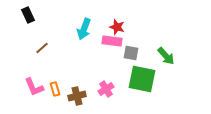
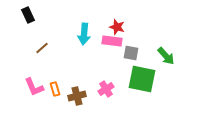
cyan arrow: moved 5 px down; rotated 15 degrees counterclockwise
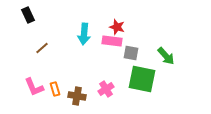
brown cross: rotated 24 degrees clockwise
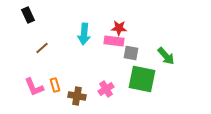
red star: moved 2 px right, 1 px down; rotated 14 degrees counterclockwise
pink rectangle: moved 2 px right
orange rectangle: moved 4 px up
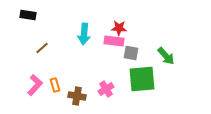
black rectangle: rotated 56 degrees counterclockwise
green square: rotated 16 degrees counterclockwise
pink L-shape: moved 1 px right, 2 px up; rotated 115 degrees counterclockwise
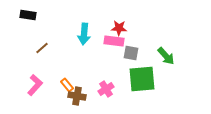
orange rectangle: moved 12 px right; rotated 24 degrees counterclockwise
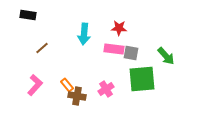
pink rectangle: moved 8 px down
